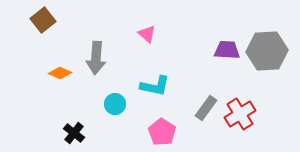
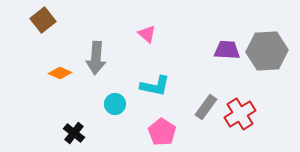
gray rectangle: moved 1 px up
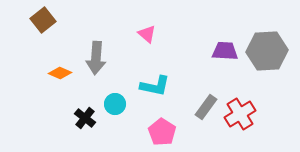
purple trapezoid: moved 2 px left, 1 px down
black cross: moved 11 px right, 15 px up
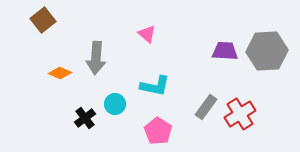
black cross: rotated 15 degrees clockwise
pink pentagon: moved 4 px left, 1 px up
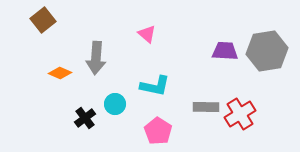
gray hexagon: rotated 6 degrees counterclockwise
gray rectangle: rotated 55 degrees clockwise
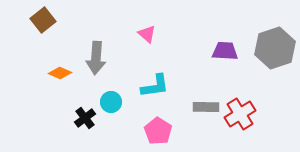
gray hexagon: moved 8 px right, 3 px up; rotated 9 degrees counterclockwise
cyan L-shape: rotated 20 degrees counterclockwise
cyan circle: moved 4 px left, 2 px up
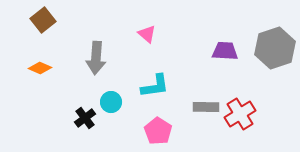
orange diamond: moved 20 px left, 5 px up
